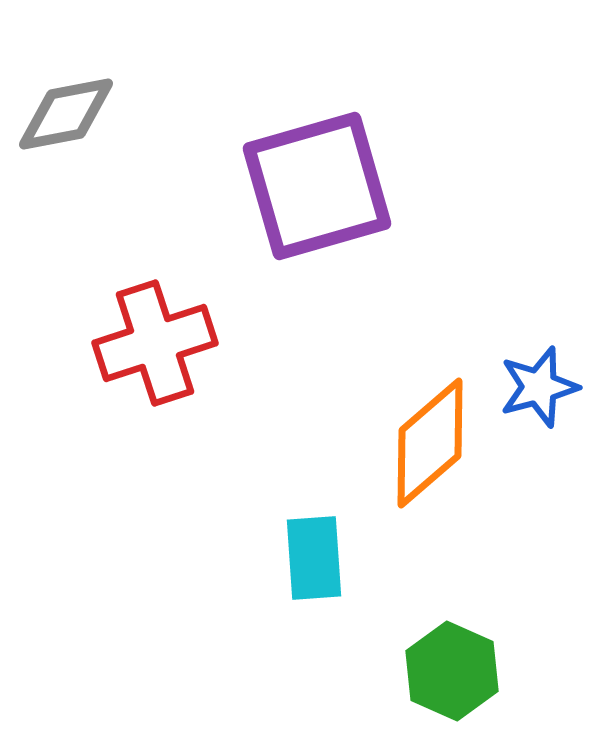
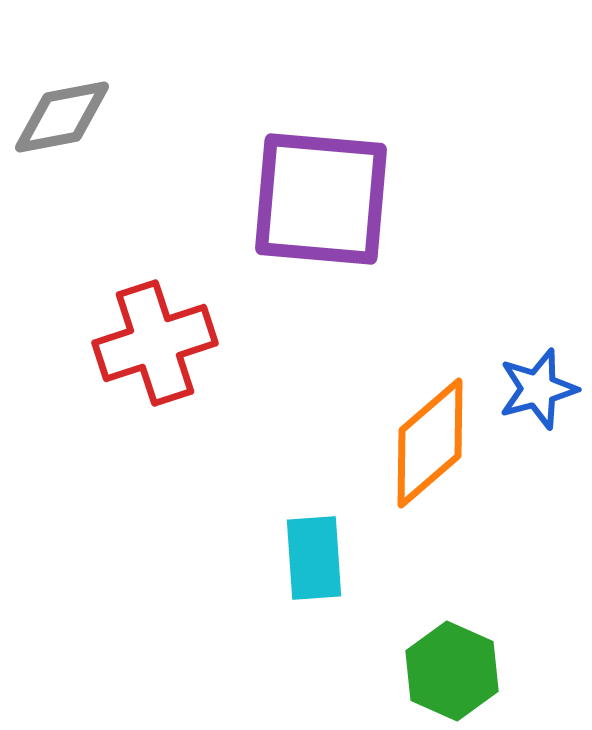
gray diamond: moved 4 px left, 3 px down
purple square: moved 4 px right, 13 px down; rotated 21 degrees clockwise
blue star: moved 1 px left, 2 px down
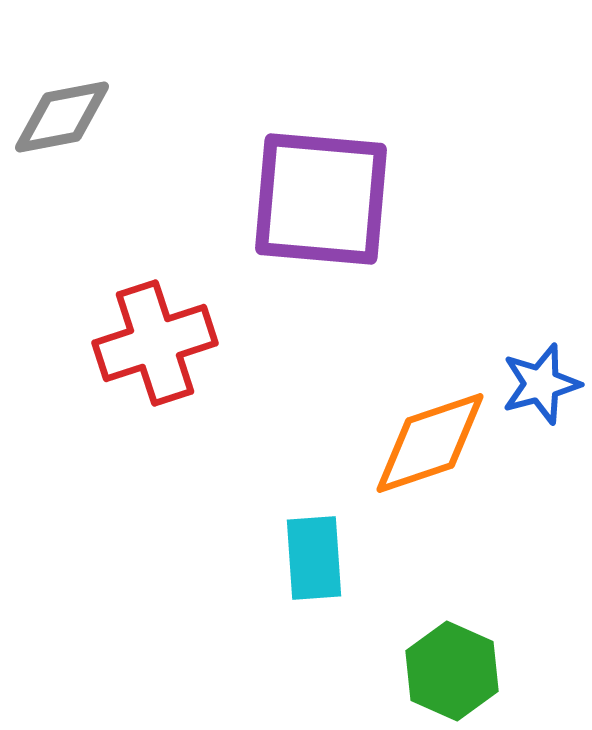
blue star: moved 3 px right, 5 px up
orange diamond: rotated 22 degrees clockwise
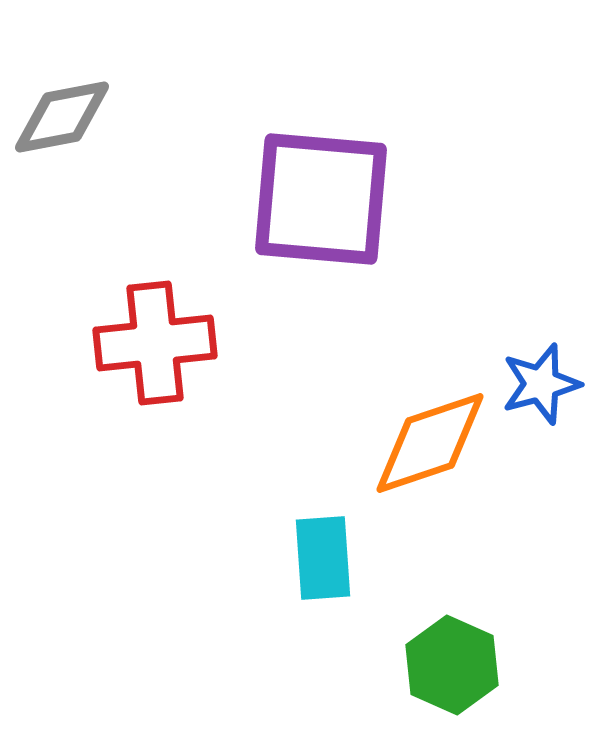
red cross: rotated 12 degrees clockwise
cyan rectangle: moved 9 px right
green hexagon: moved 6 px up
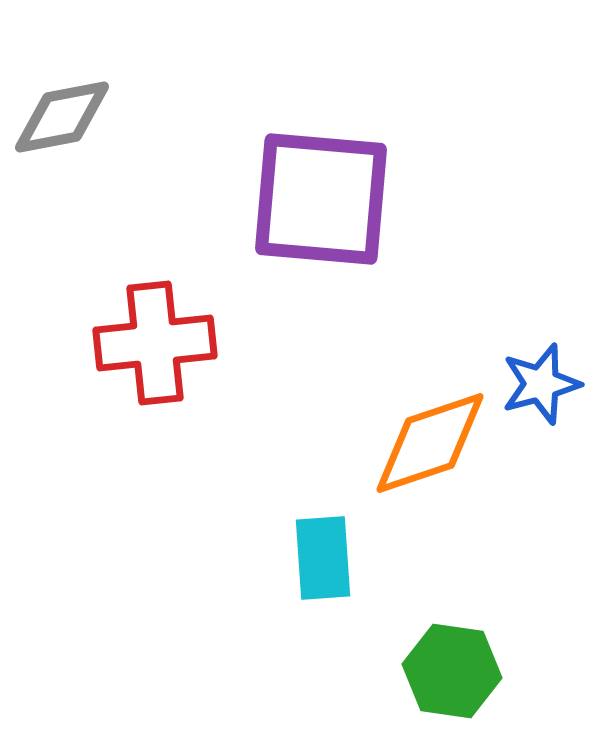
green hexagon: moved 6 px down; rotated 16 degrees counterclockwise
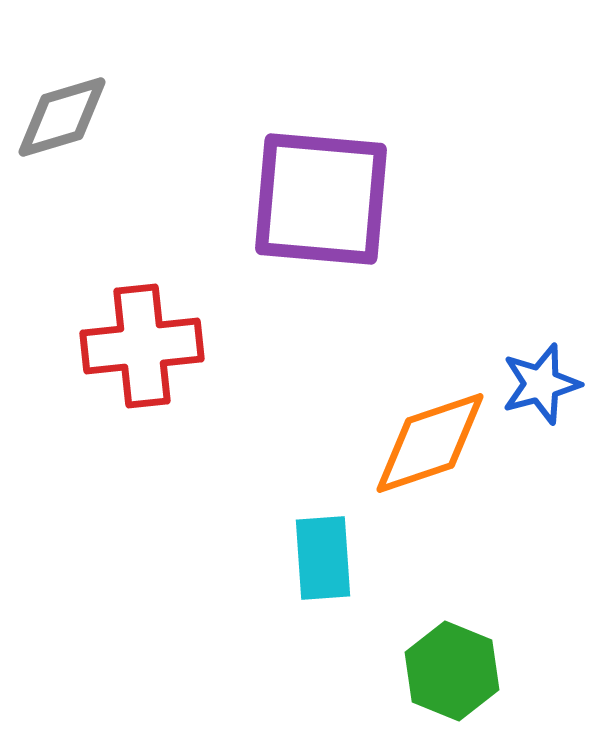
gray diamond: rotated 6 degrees counterclockwise
red cross: moved 13 px left, 3 px down
green hexagon: rotated 14 degrees clockwise
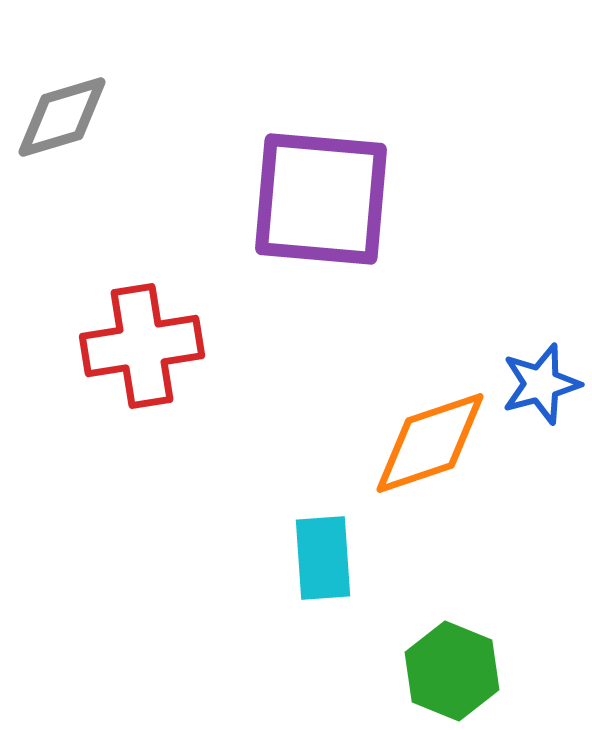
red cross: rotated 3 degrees counterclockwise
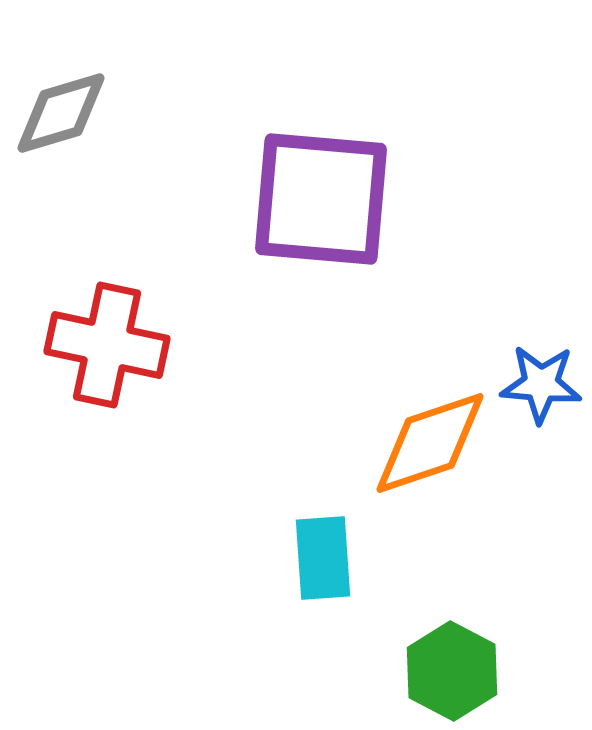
gray diamond: moved 1 px left, 4 px up
red cross: moved 35 px left, 1 px up; rotated 21 degrees clockwise
blue star: rotated 20 degrees clockwise
green hexagon: rotated 6 degrees clockwise
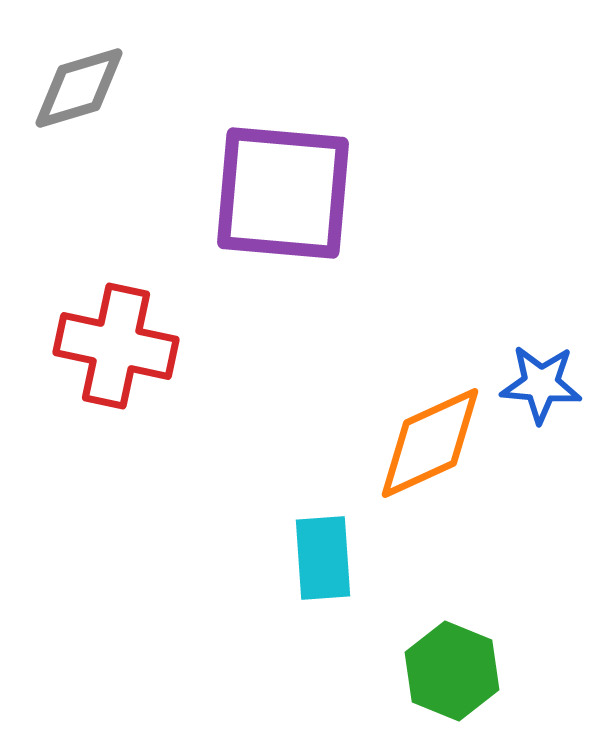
gray diamond: moved 18 px right, 25 px up
purple square: moved 38 px left, 6 px up
red cross: moved 9 px right, 1 px down
orange diamond: rotated 6 degrees counterclockwise
green hexagon: rotated 6 degrees counterclockwise
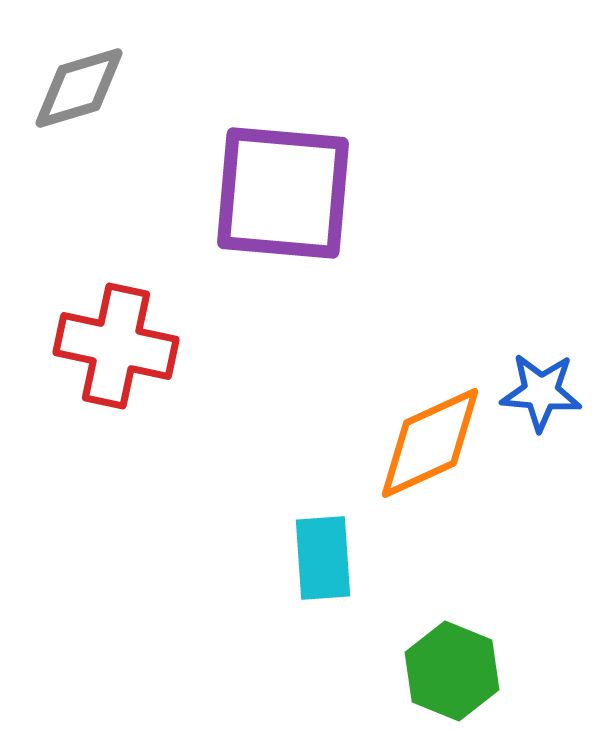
blue star: moved 8 px down
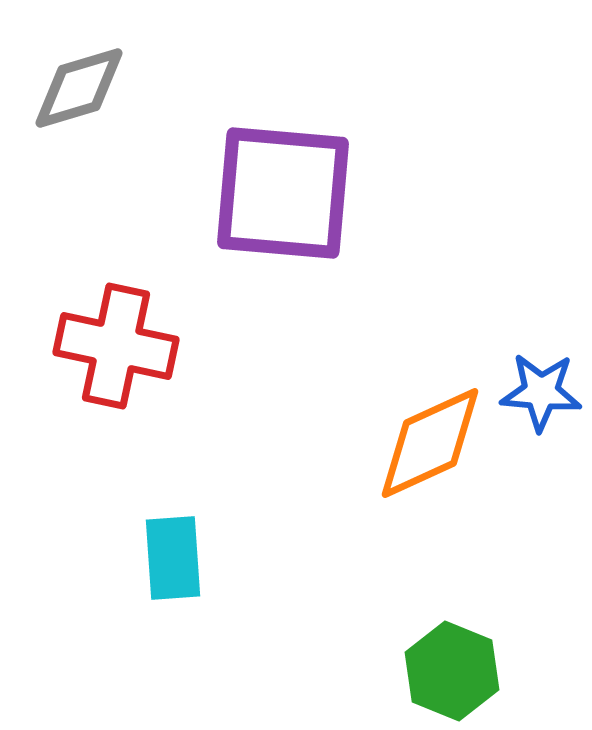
cyan rectangle: moved 150 px left
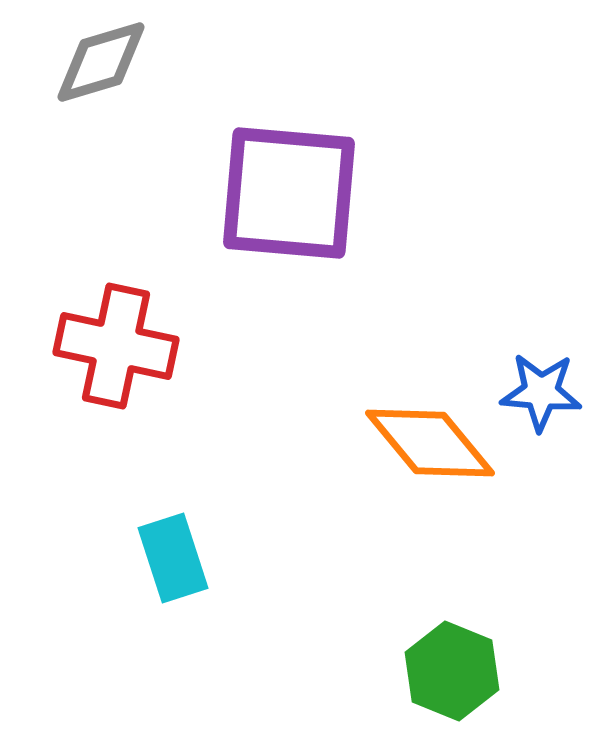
gray diamond: moved 22 px right, 26 px up
purple square: moved 6 px right
orange diamond: rotated 75 degrees clockwise
cyan rectangle: rotated 14 degrees counterclockwise
